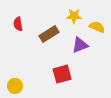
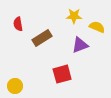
brown rectangle: moved 7 px left, 4 px down
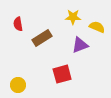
yellow star: moved 1 px left, 1 px down
yellow circle: moved 3 px right, 1 px up
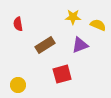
yellow semicircle: moved 1 px right, 2 px up
brown rectangle: moved 3 px right, 7 px down
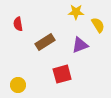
yellow star: moved 3 px right, 5 px up
yellow semicircle: rotated 35 degrees clockwise
brown rectangle: moved 3 px up
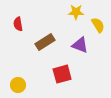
purple triangle: rotated 42 degrees clockwise
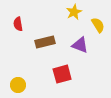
yellow star: moved 2 px left; rotated 28 degrees counterclockwise
brown rectangle: rotated 18 degrees clockwise
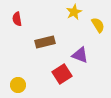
red semicircle: moved 1 px left, 5 px up
purple triangle: moved 10 px down
red square: rotated 18 degrees counterclockwise
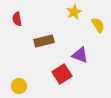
brown rectangle: moved 1 px left, 1 px up
yellow circle: moved 1 px right, 1 px down
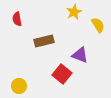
red square: rotated 18 degrees counterclockwise
